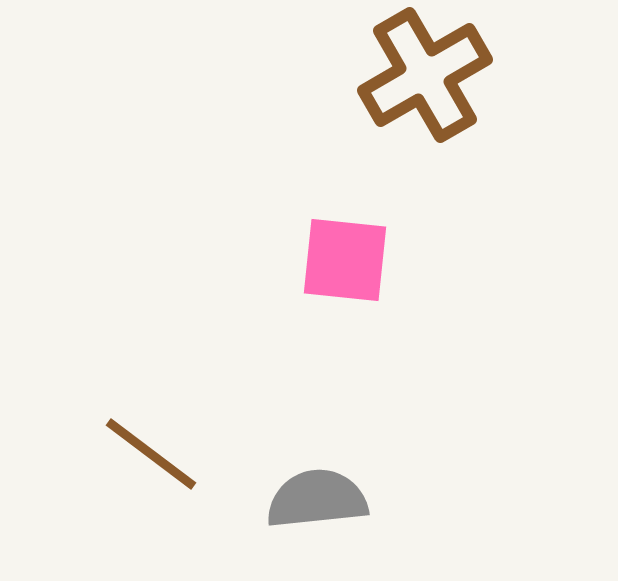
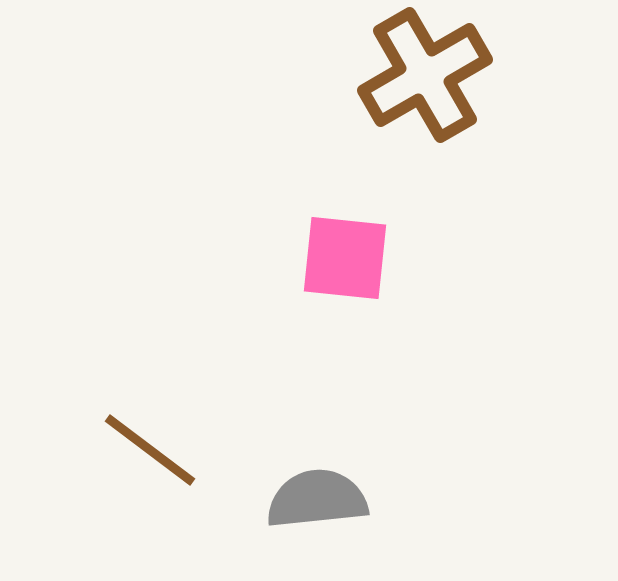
pink square: moved 2 px up
brown line: moved 1 px left, 4 px up
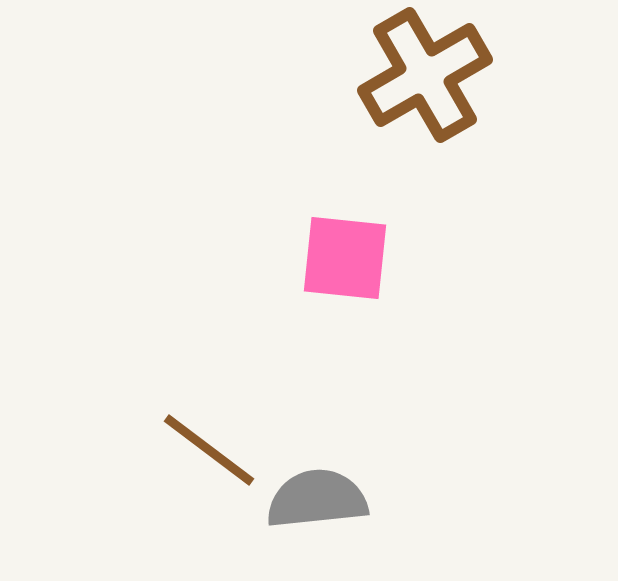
brown line: moved 59 px right
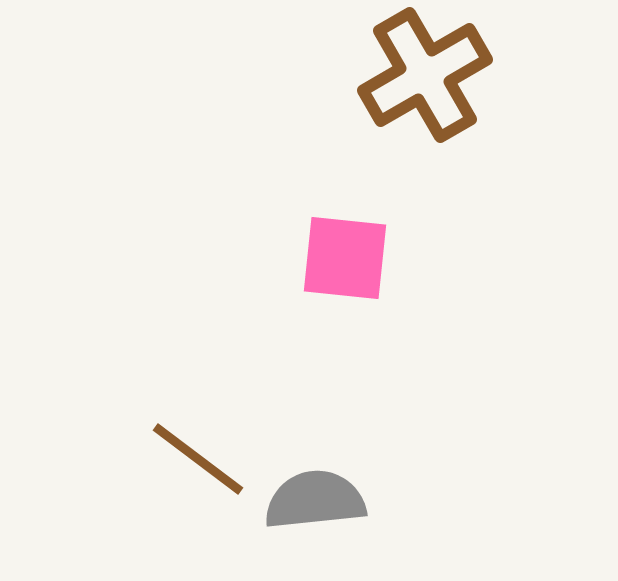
brown line: moved 11 px left, 9 px down
gray semicircle: moved 2 px left, 1 px down
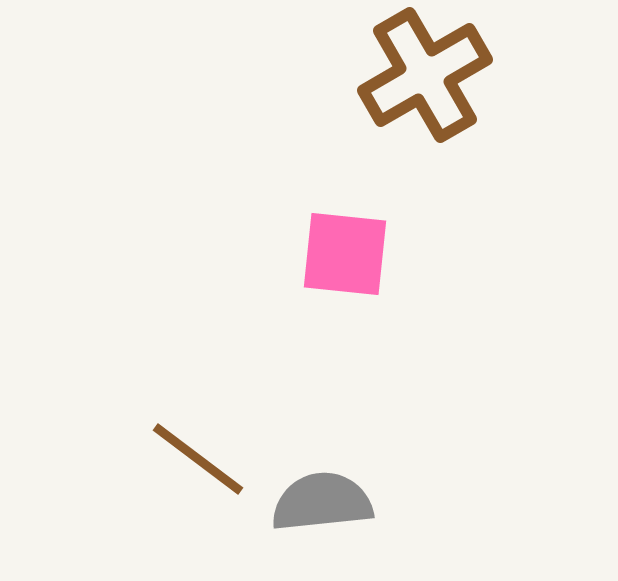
pink square: moved 4 px up
gray semicircle: moved 7 px right, 2 px down
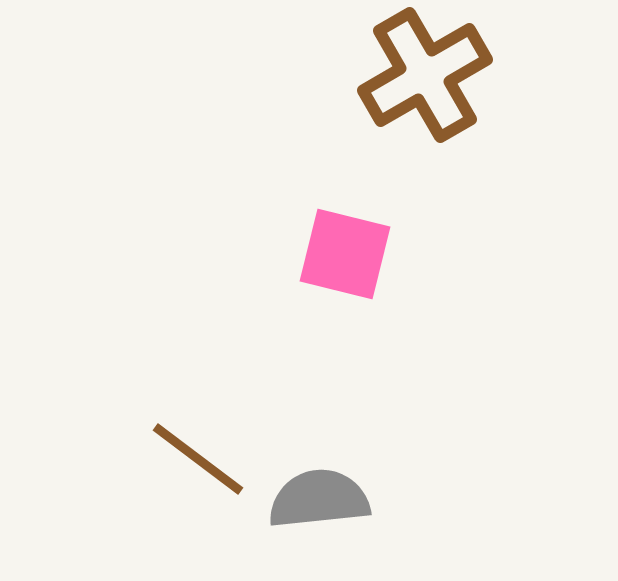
pink square: rotated 8 degrees clockwise
gray semicircle: moved 3 px left, 3 px up
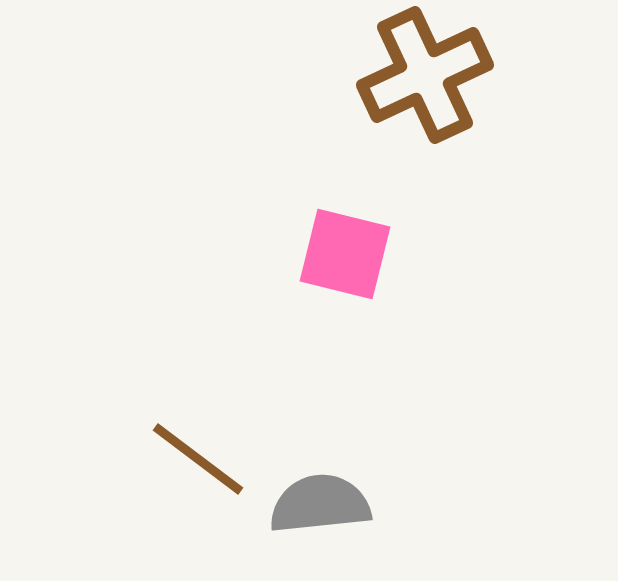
brown cross: rotated 5 degrees clockwise
gray semicircle: moved 1 px right, 5 px down
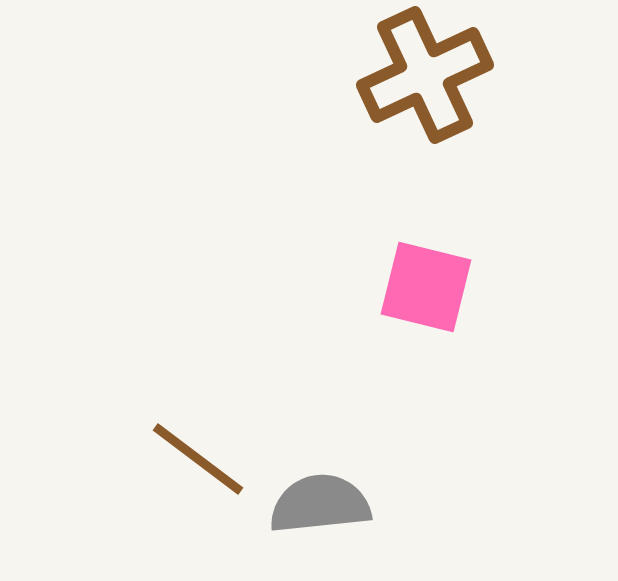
pink square: moved 81 px right, 33 px down
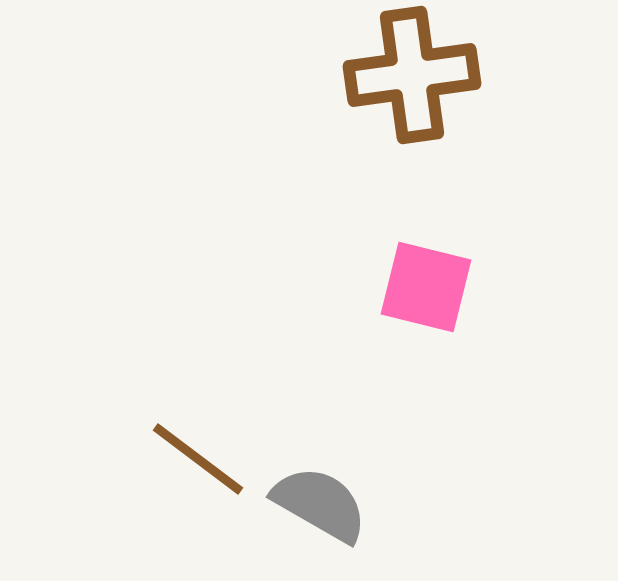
brown cross: moved 13 px left; rotated 17 degrees clockwise
gray semicircle: rotated 36 degrees clockwise
